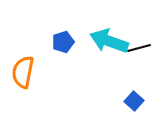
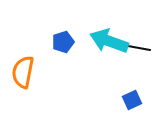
black line: rotated 25 degrees clockwise
blue square: moved 2 px left, 1 px up; rotated 24 degrees clockwise
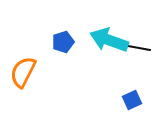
cyan arrow: moved 1 px up
orange semicircle: rotated 16 degrees clockwise
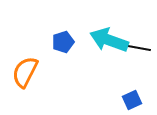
orange semicircle: moved 2 px right
